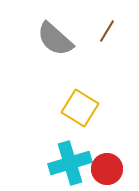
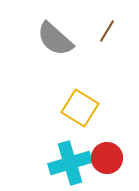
red circle: moved 11 px up
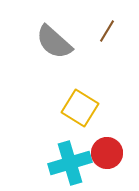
gray semicircle: moved 1 px left, 3 px down
red circle: moved 5 px up
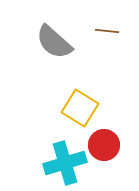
brown line: rotated 65 degrees clockwise
red circle: moved 3 px left, 8 px up
cyan cross: moved 5 px left
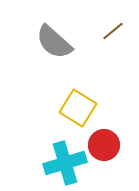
brown line: moved 6 px right; rotated 45 degrees counterclockwise
yellow square: moved 2 px left
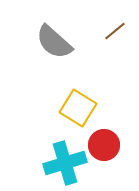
brown line: moved 2 px right
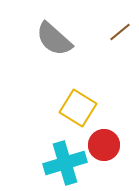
brown line: moved 5 px right, 1 px down
gray semicircle: moved 3 px up
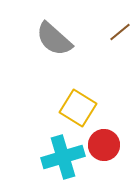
cyan cross: moved 2 px left, 6 px up
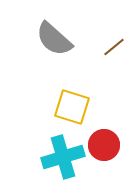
brown line: moved 6 px left, 15 px down
yellow square: moved 6 px left, 1 px up; rotated 15 degrees counterclockwise
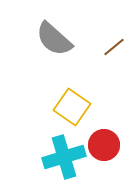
yellow square: rotated 18 degrees clockwise
cyan cross: moved 1 px right
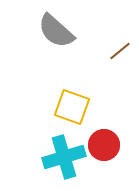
gray semicircle: moved 2 px right, 8 px up
brown line: moved 6 px right, 4 px down
yellow square: rotated 15 degrees counterclockwise
